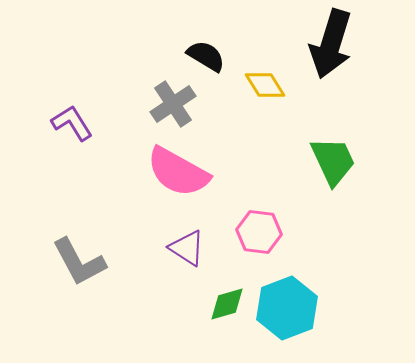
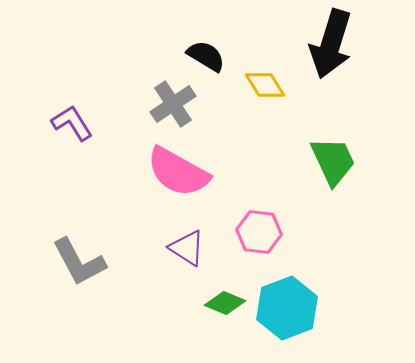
green diamond: moved 2 px left, 1 px up; rotated 39 degrees clockwise
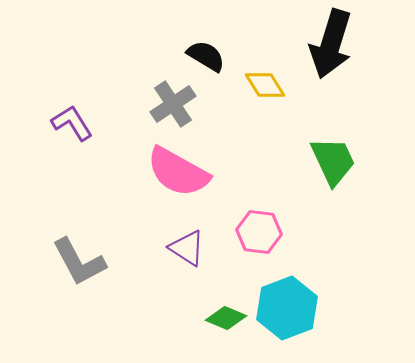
green diamond: moved 1 px right, 15 px down
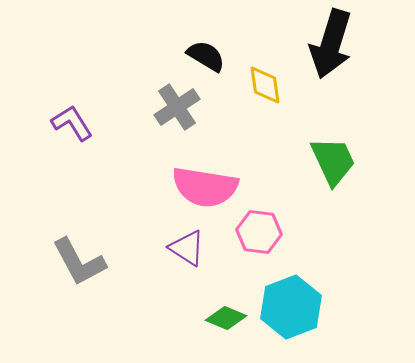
yellow diamond: rotated 24 degrees clockwise
gray cross: moved 4 px right, 3 px down
pink semicircle: moved 27 px right, 15 px down; rotated 20 degrees counterclockwise
cyan hexagon: moved 4 px right, 1 px up
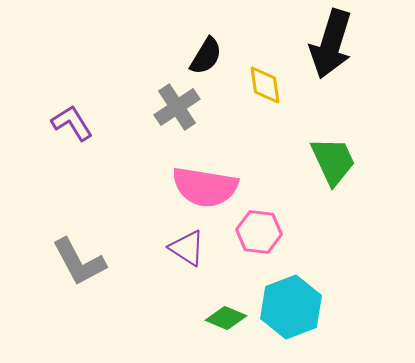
black semicircle: rotated 90 degrees clockwise
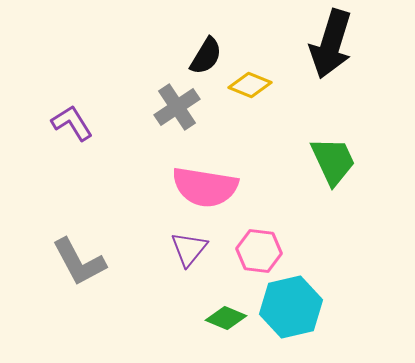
yellow diamond: moved 15 px left; rotated 60 degrees counterclockwise
pink hexagon: moved 19 px down
purple triangle: moved 2 px right, 1 px down; rotated 36 degrees clockwise
cyan hexagon: rotated 8 degrees clockwise
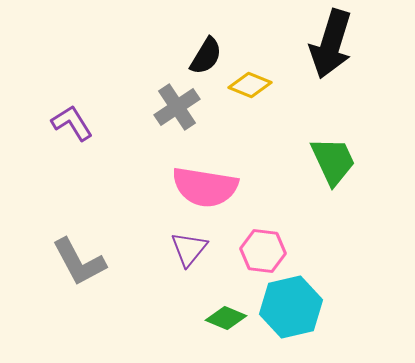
pink hexagon: moved 4 px right
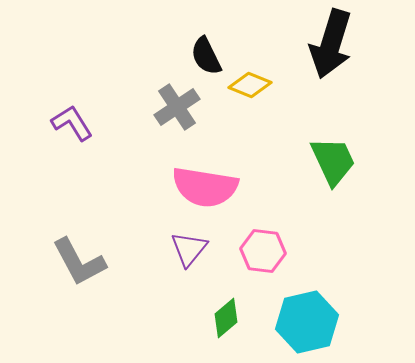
black semicircle: rotated 123 degrees clockwise
cyan hexagon: moved 16 px right, 15 px down
green diamond: rotated 63 degrees counterclockwise
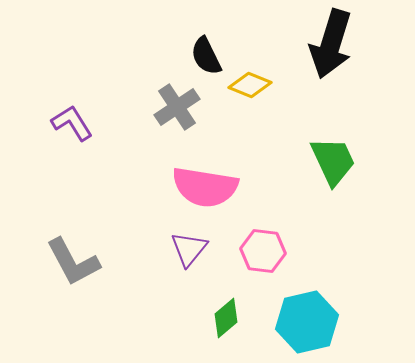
gray L-shape: moved 6 px left
